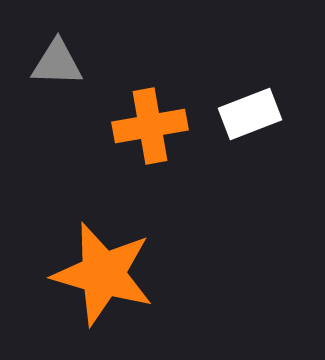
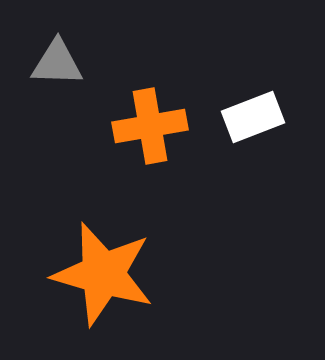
white rectangle: moved 3 px right, 3 px down
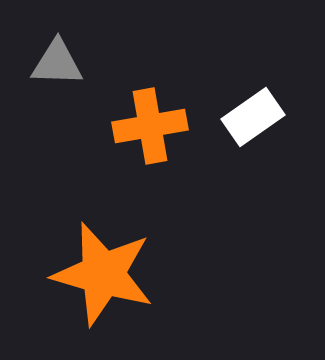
white rectangle: rotated 14 degrees counterclockwise
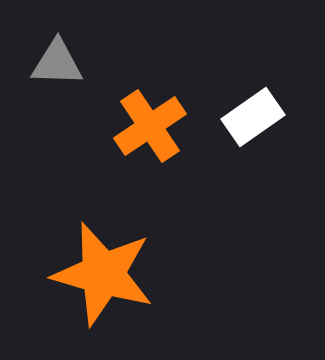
orange cross: rotated 24 degrees counterclockwise
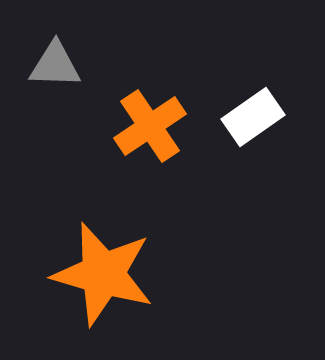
gray triangle: moved 2 px left, 2 px down
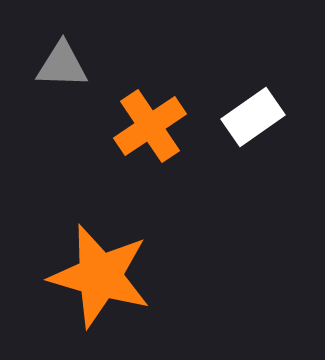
gray triangle: moved 7 px right
orange star: moved 3 px left, 2 px down
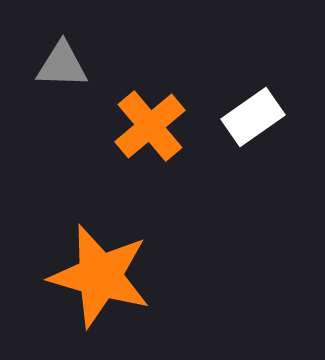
orange cross: rotated 6 degrees counterclockwise
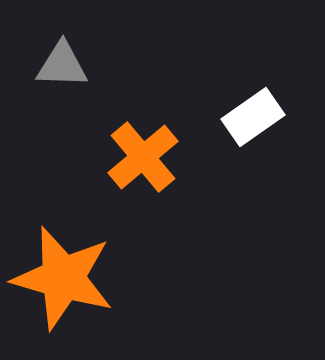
orange cross: moved 7 px left, 31 px down
orange star: moved 37 px left, 2 px down
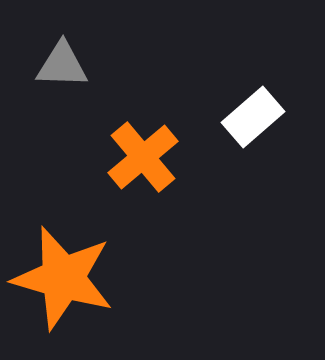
white rectangle: rotated 6 degrees counterclockwise
